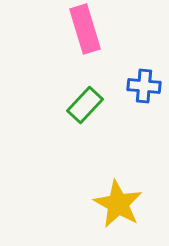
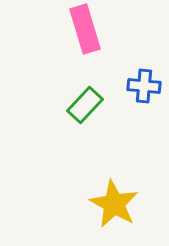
yellow star: moved 4 px left
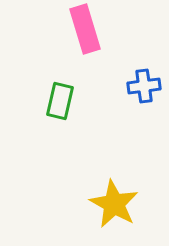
blue cross: rotated 12 degrees counterclockwise
green rectangle: moved 25 px left, 4 px up; rotated 30 degrees counterclockwise
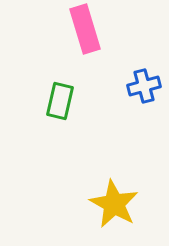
blue cross: rotated 8 degrees counterclockwise
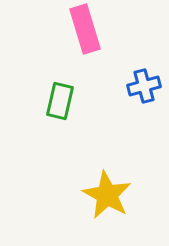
yellow star: moved 7 px left, 9 px up
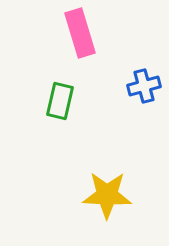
pink rectangle: moved 5 px left, 4 px down
yellow star: rotated 27 degrees counterclockwise
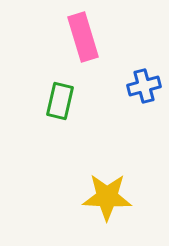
pink rectangle: moved 3 px right, 4 px down
yellow star: moved 2 px down
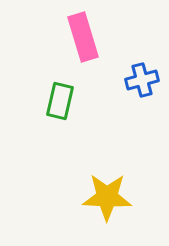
blue cross: moved 2 px left, 6 px up
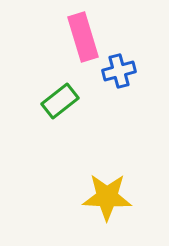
blue cross: moved 23 px left, 9 px up
green rectangle: rotated 39 degrees clockwise
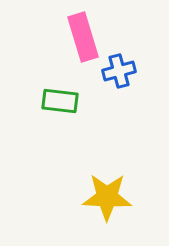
green rectangle: rotated 45 degrees clockwise
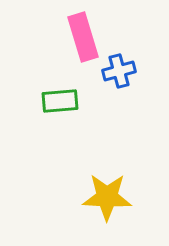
green rectangle: rotated 12 degrees counterclockwise
